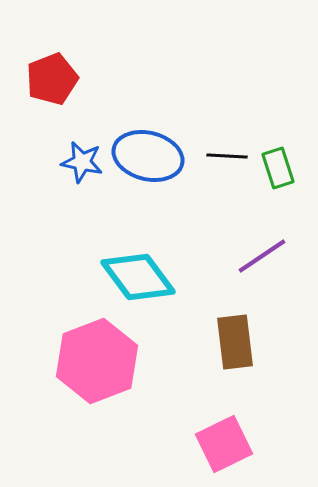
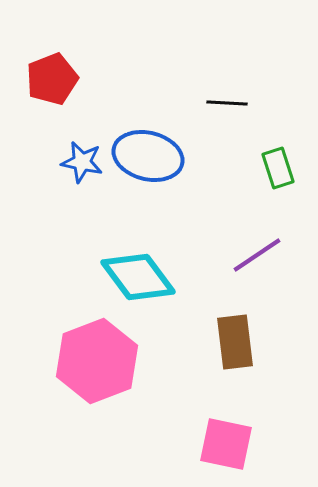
black line: moved 53 px up
purple line: moved 5 px left, 1 px up
pink square: moved 2 px right; rotated 38 degrees clockwise
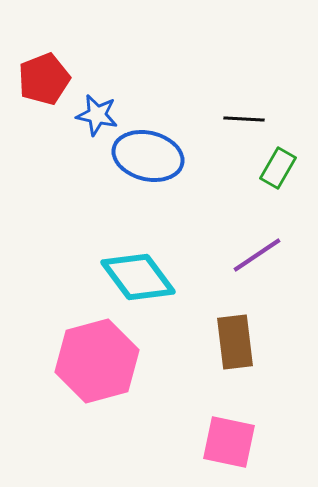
red pentagon: moved 8 px left
black line: moved 17 px right, 16 px down
blue star: moved 15 px right, 47 px up
green rectangle: rotated 48 degrees clockwise
pink hexagon: rotated 6 degrees clockwise
pink square: moved 3 px right, 2 px up
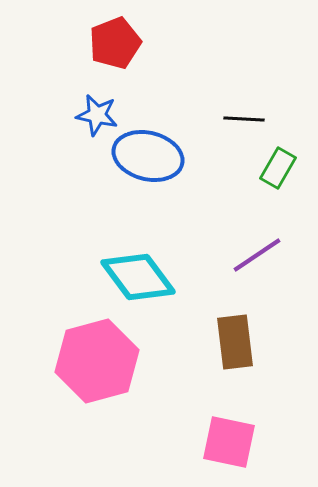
red pentagon: moved 71 px right, 36 px up
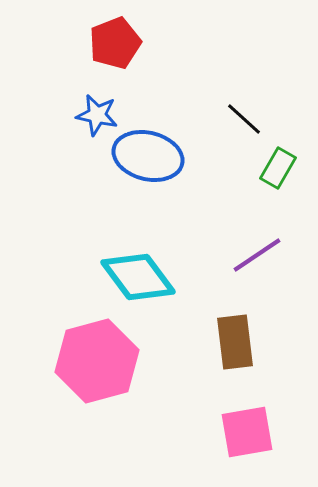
black line: rotated 39 degrees clockwise
pink square: moved 18 px right, 10 px up; rotated 22 degrees counterclockwise
